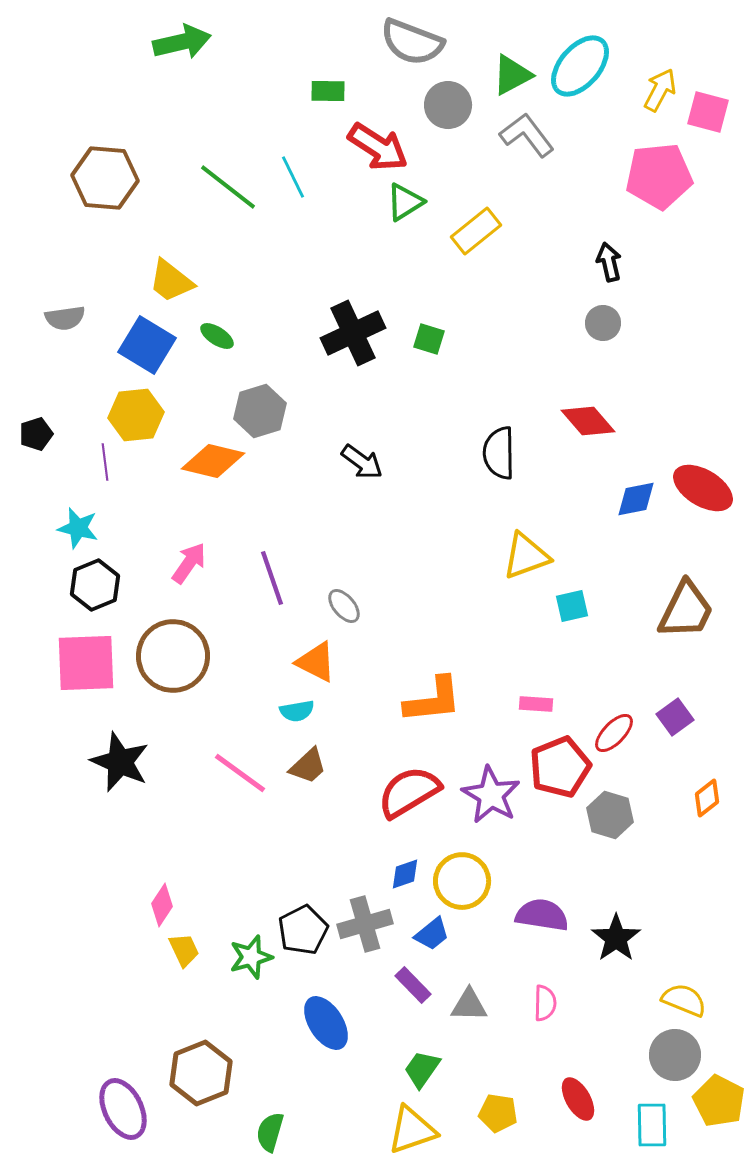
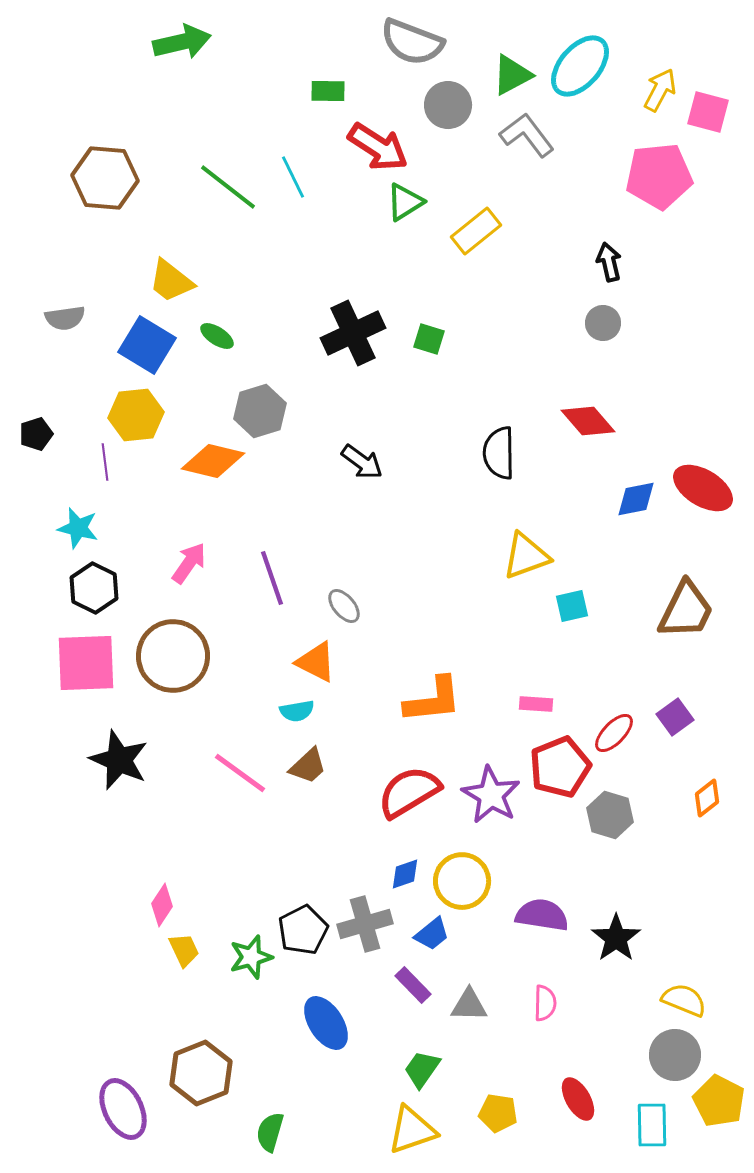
black hexagon at (95, 585): moved 1 px left, 3 px down; rotated 12 degrees counterclockwise
black star at (120, 762): moved 1 px left, 2 px up
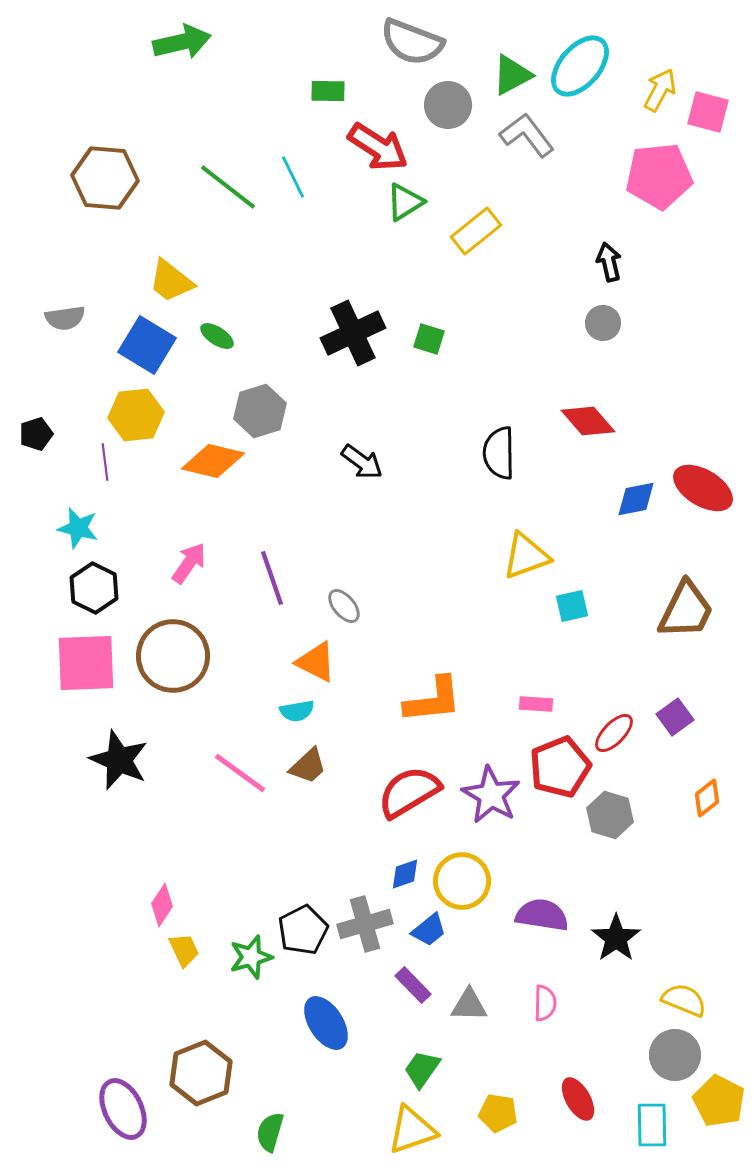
blue trapezoid at (432, 934): moved 3 px left, 4 px up
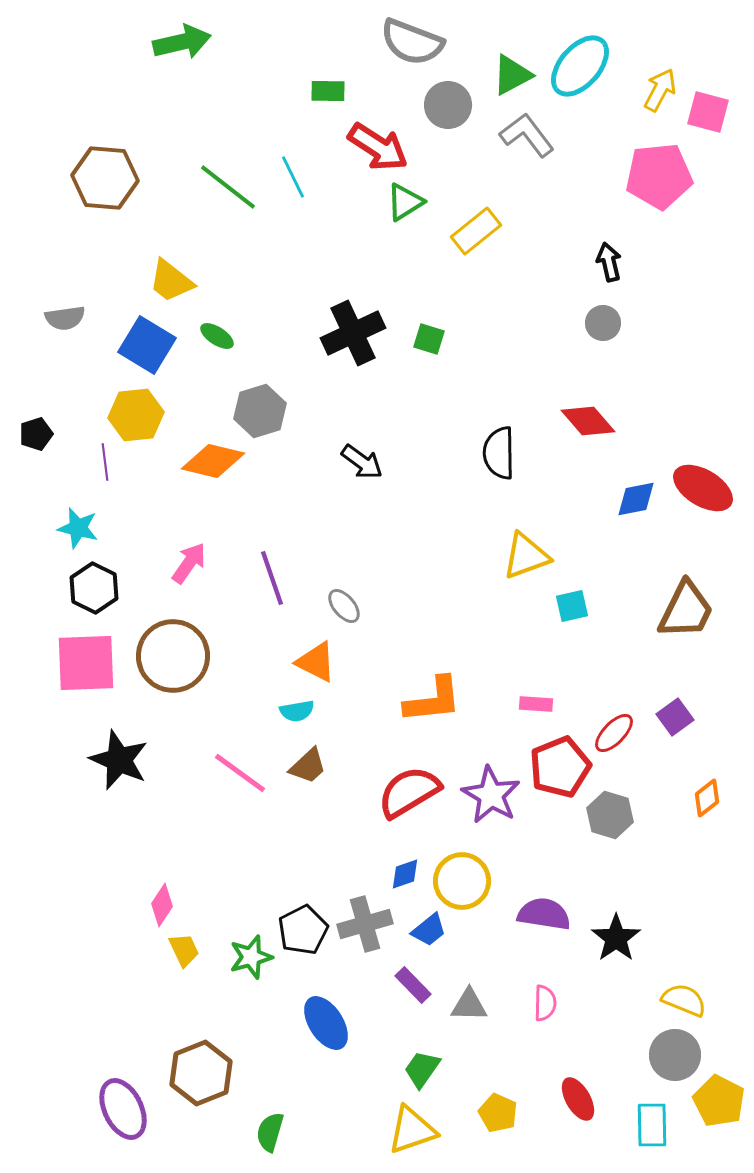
purple semicircle at (542, 915): moved 2 px right, 1 px up
yellow pentagon at (498, 1113): rotated 15 degrees clockwise
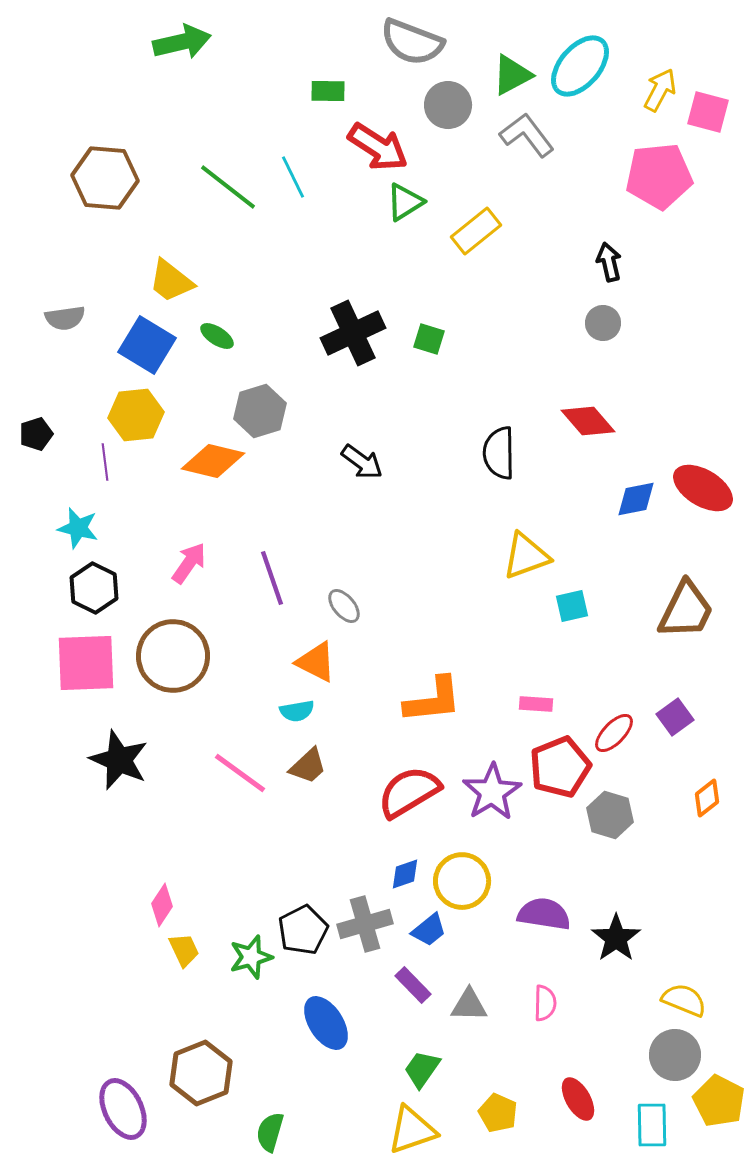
purple star at (491, 795): moved 1 px right, 3 px up; rotated 10 degrees clockwise
